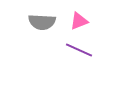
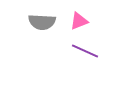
purple line: moved 6 px right, 1 px down
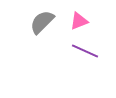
gray semicircle: rotated 132 degrees clockwise
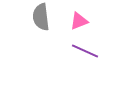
gray semicircle: moved 1 px left, 5 px up; rotated 52 degrees counterclockwise
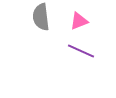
purple line: moved 4 px left
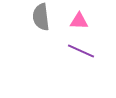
pink triangle: rotated 24 degrees clockwise
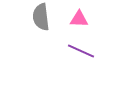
pink triangle: moved 2 px up
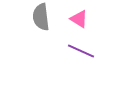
pink triangle: rotated 30 degrees clockwise
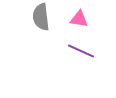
pink triangle: rotated 24 degrees counterclockwise
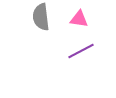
purple line: rotated 52 degrees counterclockwise
